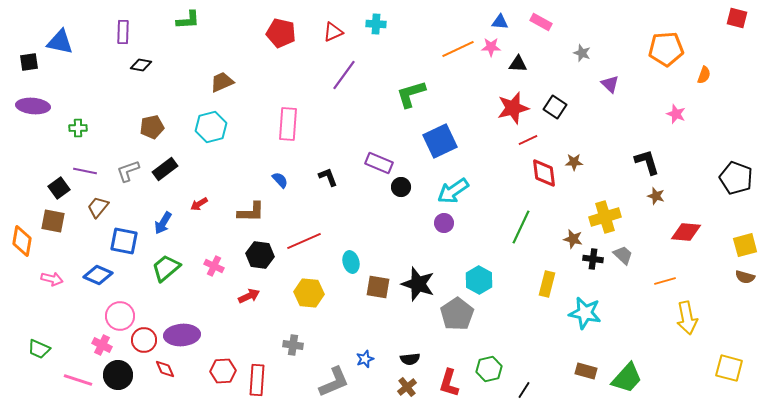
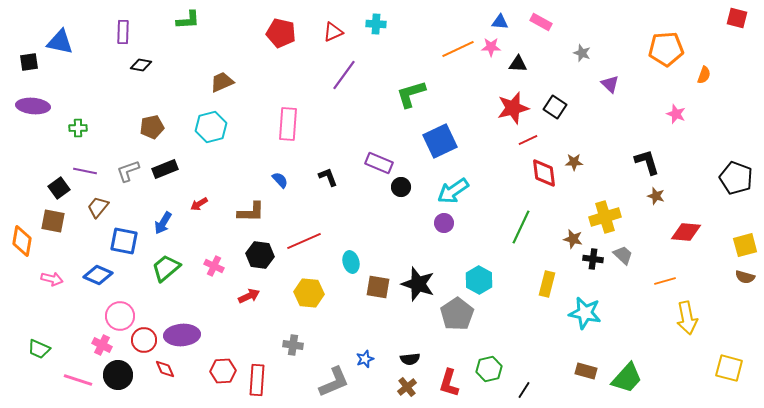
black rectangle at (165, 169): rotated 15 degrees clockwise
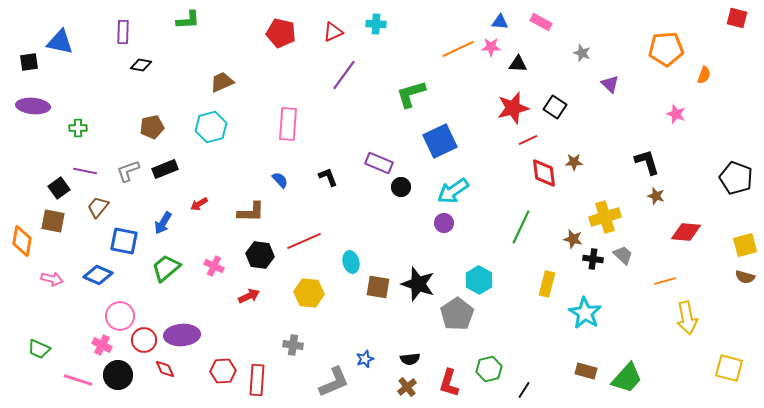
cyan star at (585, 313): rotated 20 degrees clockwise
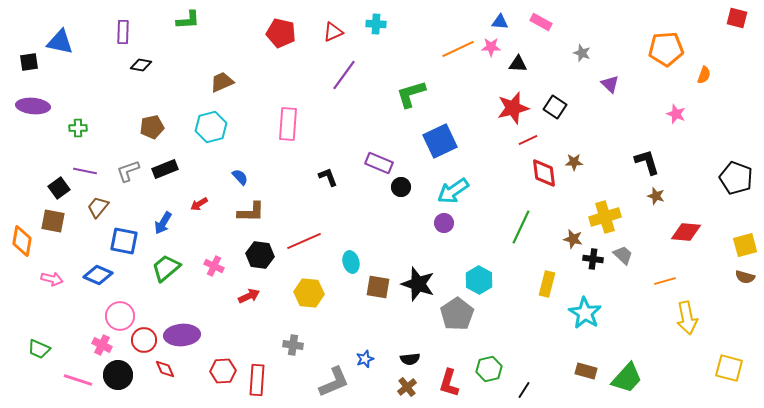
blue semicircle at (280, 180): moved 40 px left, 3 px up
